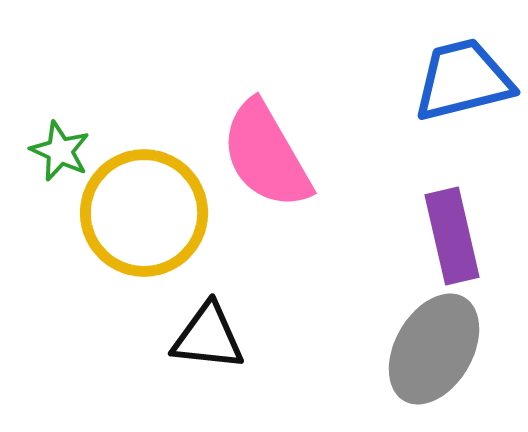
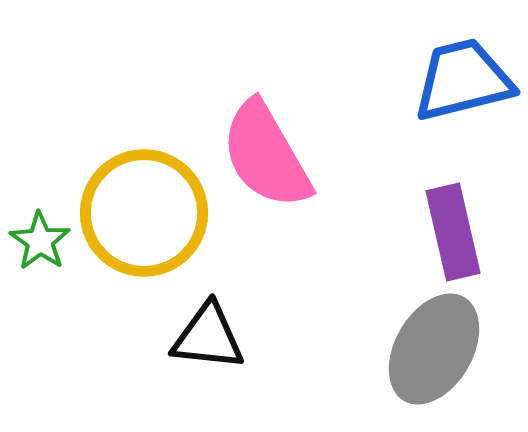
green star: moved 20 px left, 90 px down; rotated 10 degrees clockwise
purple rectangle: moved 1 px right, 4 px up
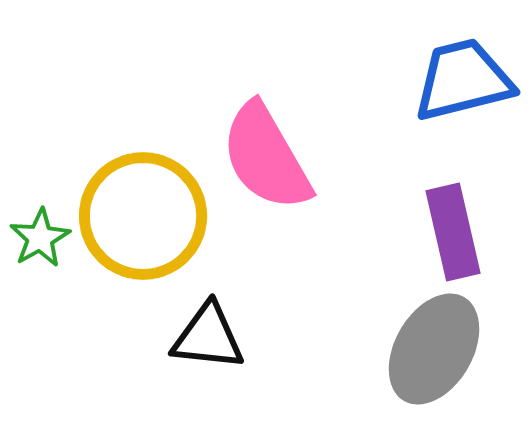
pink semicircle: moved 2 px down
yellow circle: moved 1 px left, 3 px down
green star: moved 3 px up; rotated 8 degrees clockwise
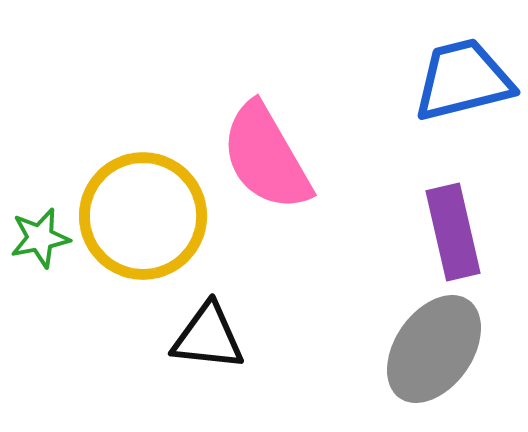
green star: rotated 18 degrees clockwise
gray ellipse: rotated 5 degrees clockwise
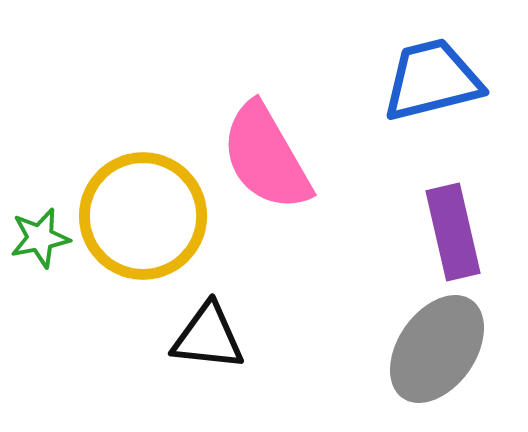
blue trapezoid: moved 31 px left
gray ellipse: moved 3 px right
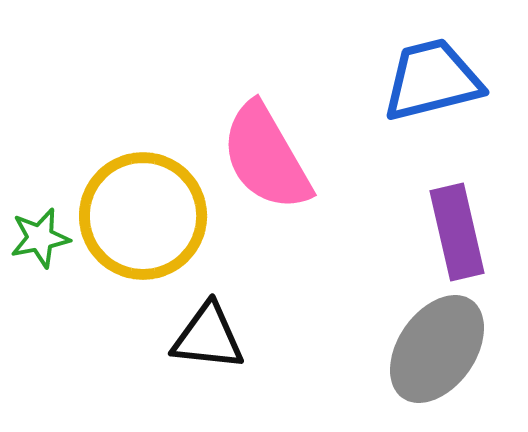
purple rectangle: moved 4 px right
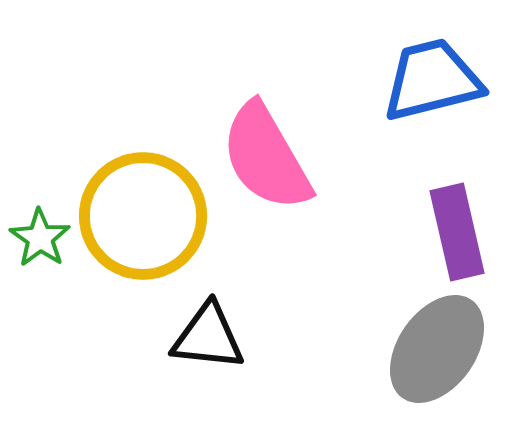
green star: rotated 26 degrees counterclockwise
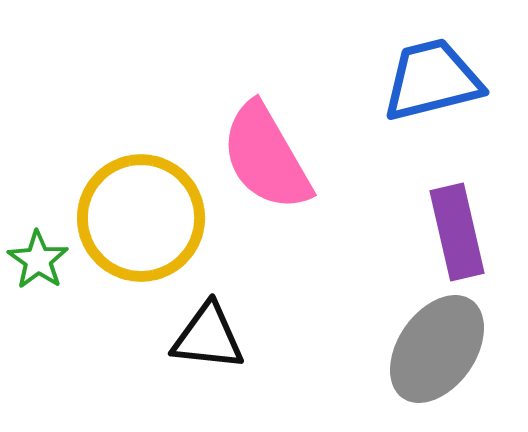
yellow circle: moved 2 px left, 2 px down
green star: moved 2 px left, 22 px down
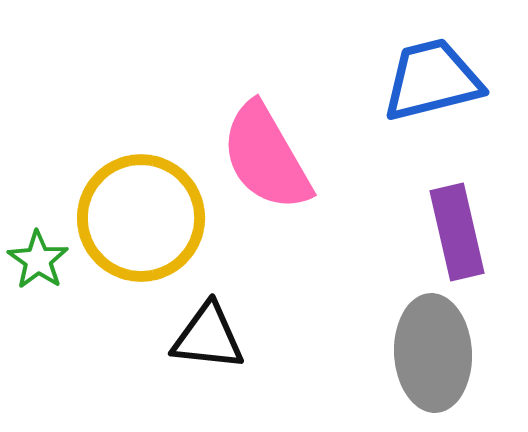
gray ellipse: moved 4 px left, 4 px down; rotated 38 degrees counterclockwise
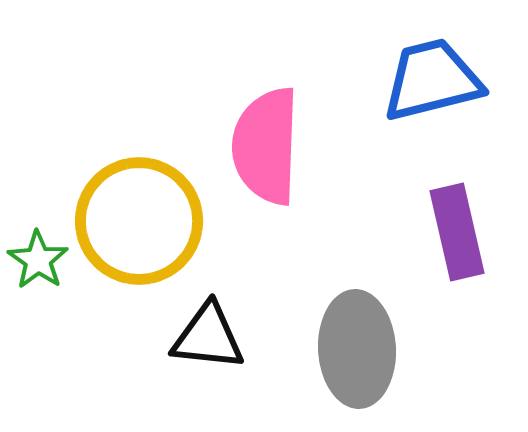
pink semicircle: moved 11 px up; rotated 32 degrees clockwise
yellow circle: moved 2 px left, 3 px down
gray ellipse: moved 76 px left, 4 px up
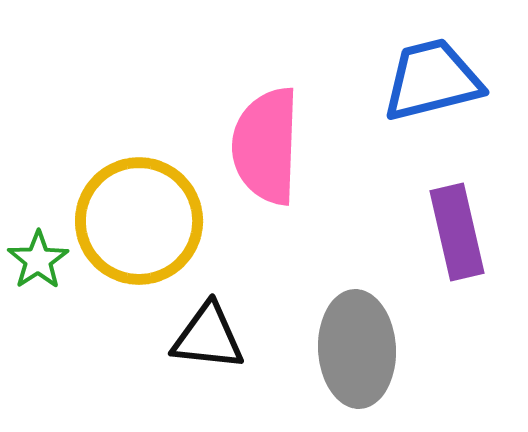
green star: rotated 4 degrees clockwise
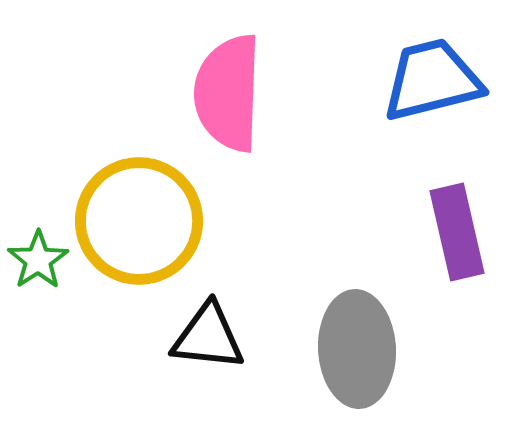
pink semicircle: moved 38 px left, 53 px up
